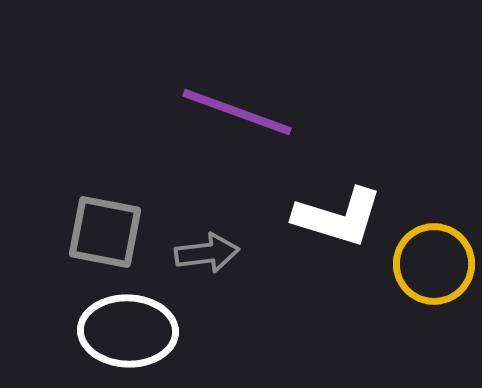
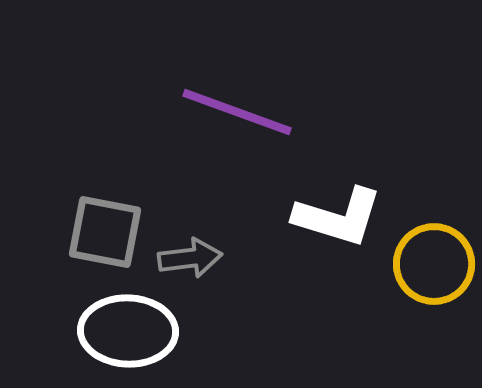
gray arrow: moved 17 px left, 5 px down
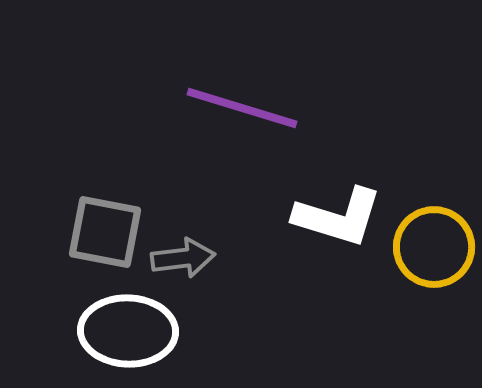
purple line: moved 5 px right, 4 px up; rotated 3 degrees counterclockwise
gray arrow: moved 7 px left
yellow circle: moved 17 px up
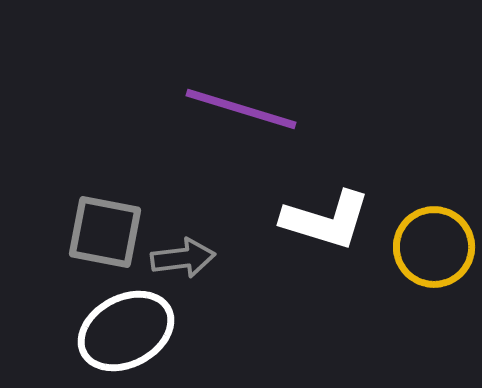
purple line: moved 1 px left, 1 px down
white L-shape: moved 12 px left, 3 px down
white ellipse: moved 2 px left; rotated 30 degrees counterclockwise
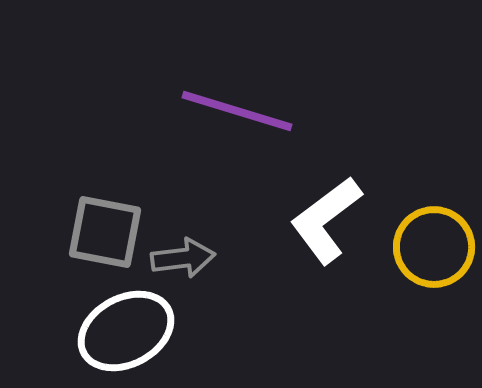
purple line: moved 4 px left, 2 px down
white L-shape: rotated 126 degrees clockwise
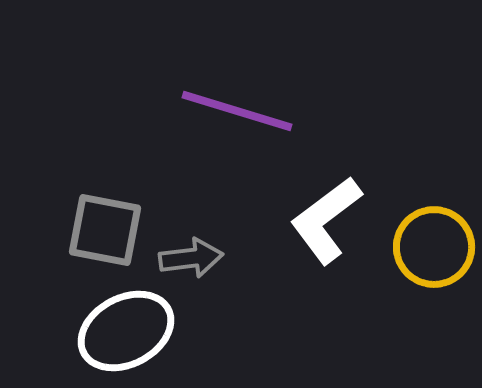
gray square: moved 2 px up
gray arrow: moved 8 px right
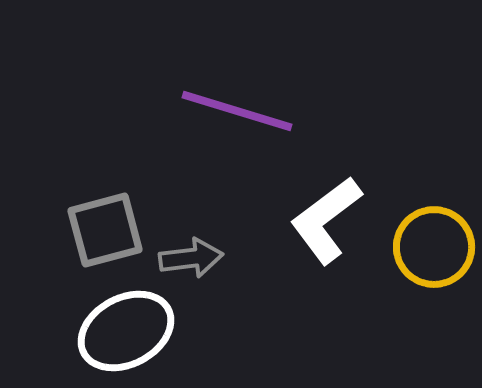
gray square: rotated 26 degrees counterclockwise
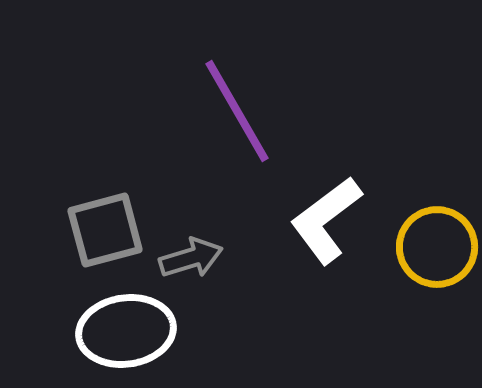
purple line: rotated 43 degrees clockwise
yellow circle: moved 3 px right
gray arrow: rotated 10 degrees counterclockwise
white ellipse: rotated 20 degrees clockwise
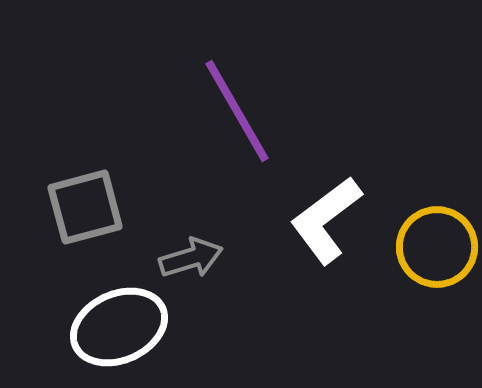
gray square: moved 20 px left, 23 px up
white ellipse: moved 7 px left, 4 px up; rotated 16 degrees counterclockwise
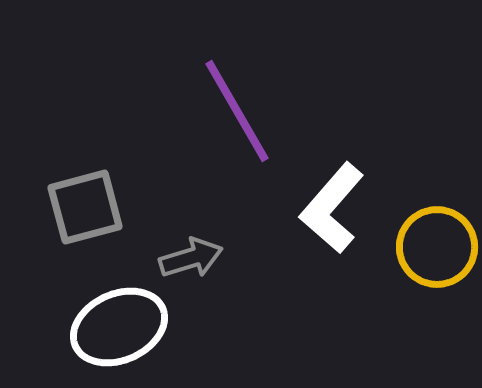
white L-shape: moved 6 px right, 12 px up; rotated 12 degrees counterclockwise
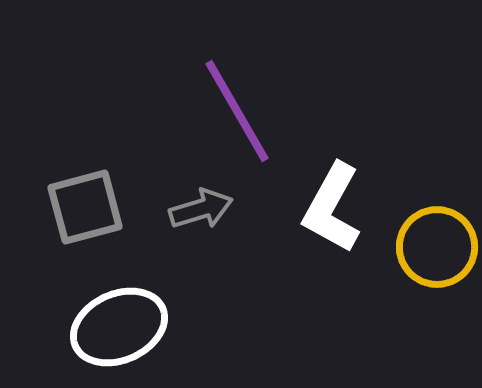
white L-shape: rotated 12 degrees counterclockwise
gray arrow: moved 10 px right, 49 px up
